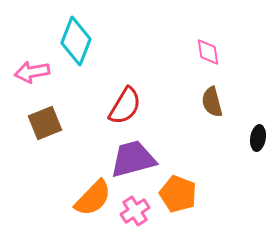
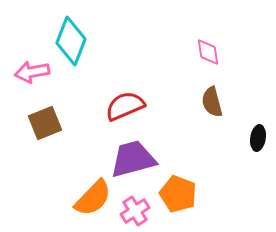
cyan diamond: moved 5 px left
red semicircle: rotated 144 degrees counterclockwise
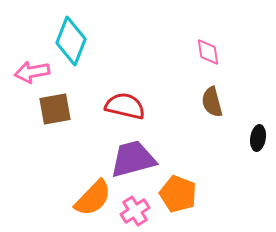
red semicircle: rotated 36 degrees clockwise
brown square: moved 10 px right, 14 px up; rotated 12 degrees clockwise
